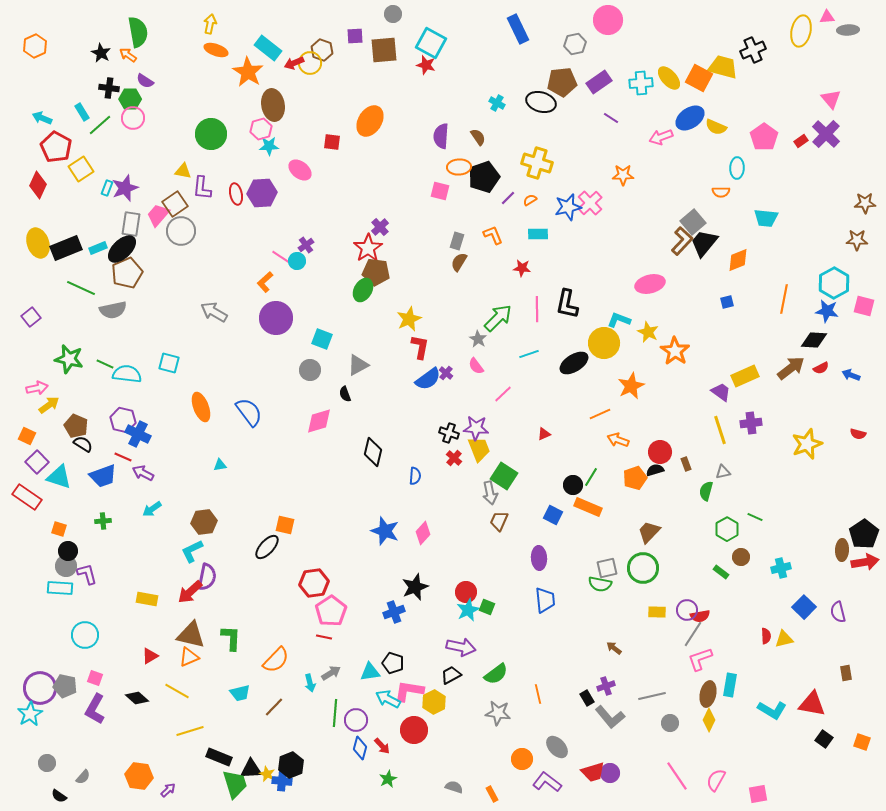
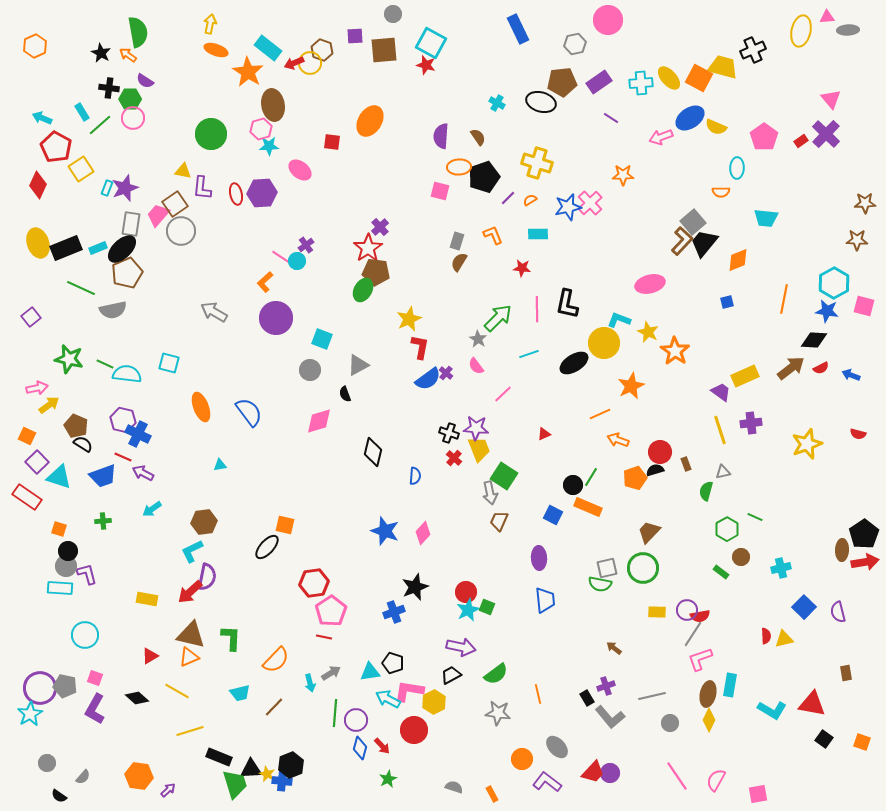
red trapezoid at (593, 772): rotated 30 degrees counterclockwise
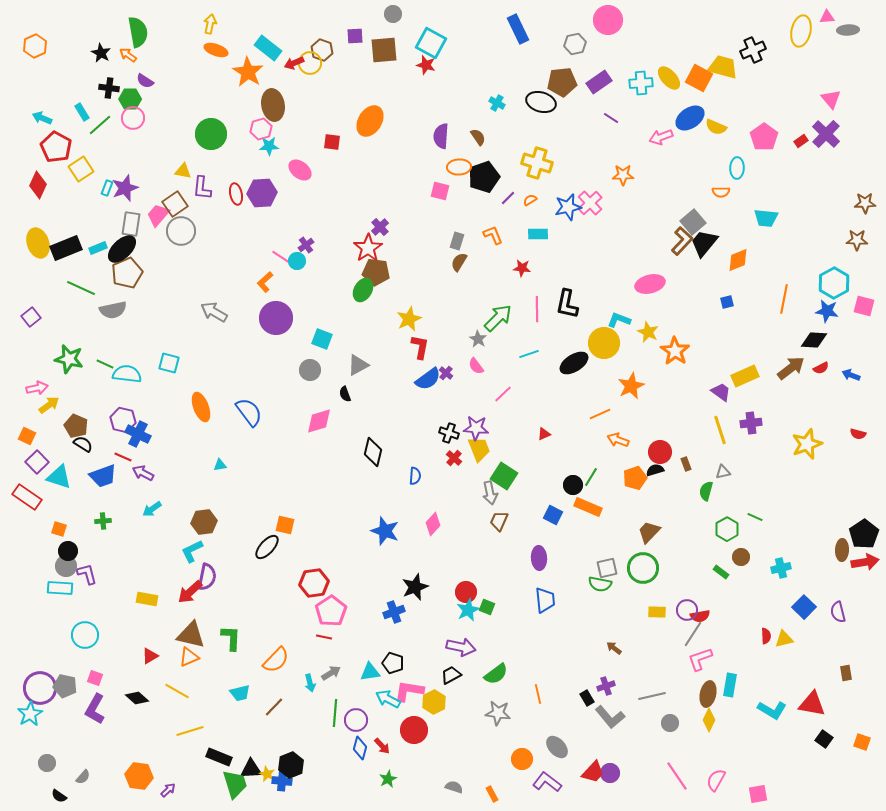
pink diamond at (423, 533): moved 10 px right, 9 px up
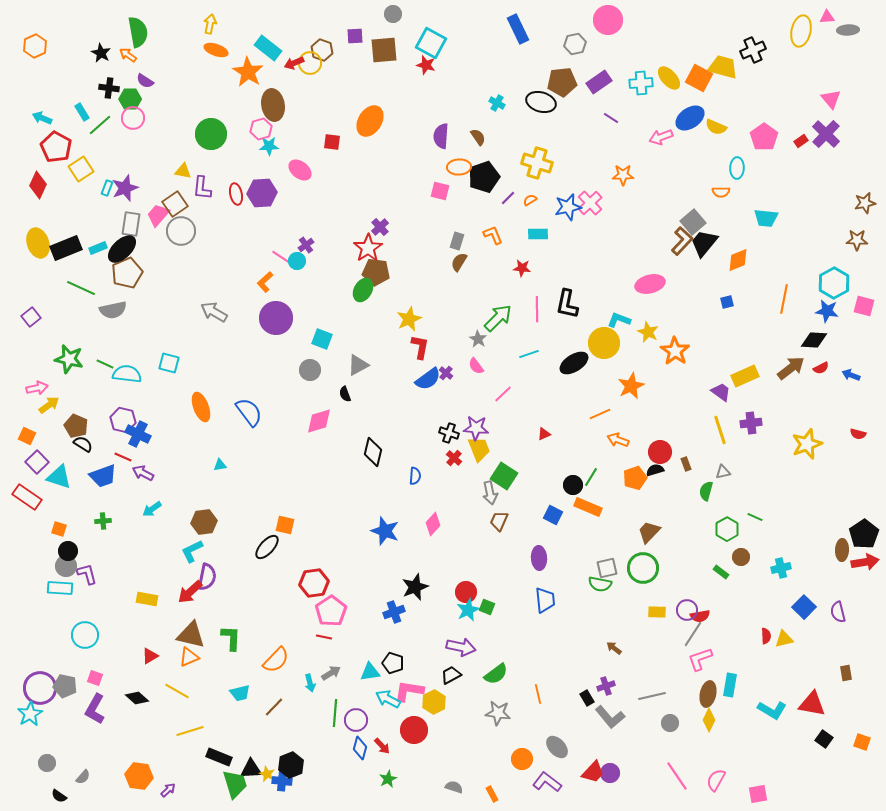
brown star at (865, 203): rotated 10 degrees counterclockwise
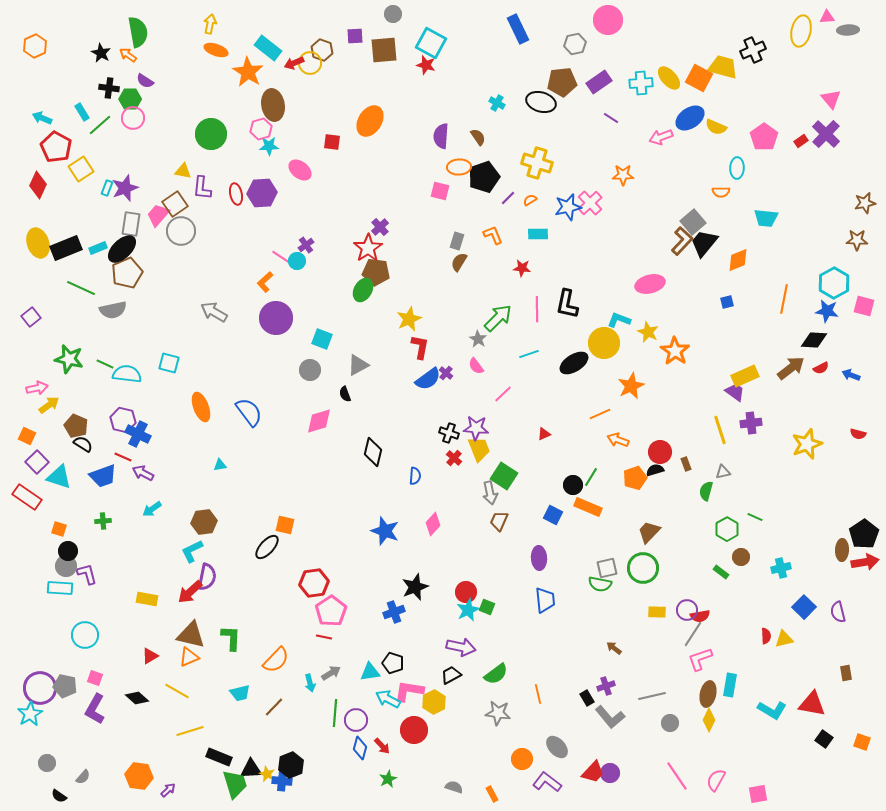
purple trapezoid at (721, 392): moved 14 px right
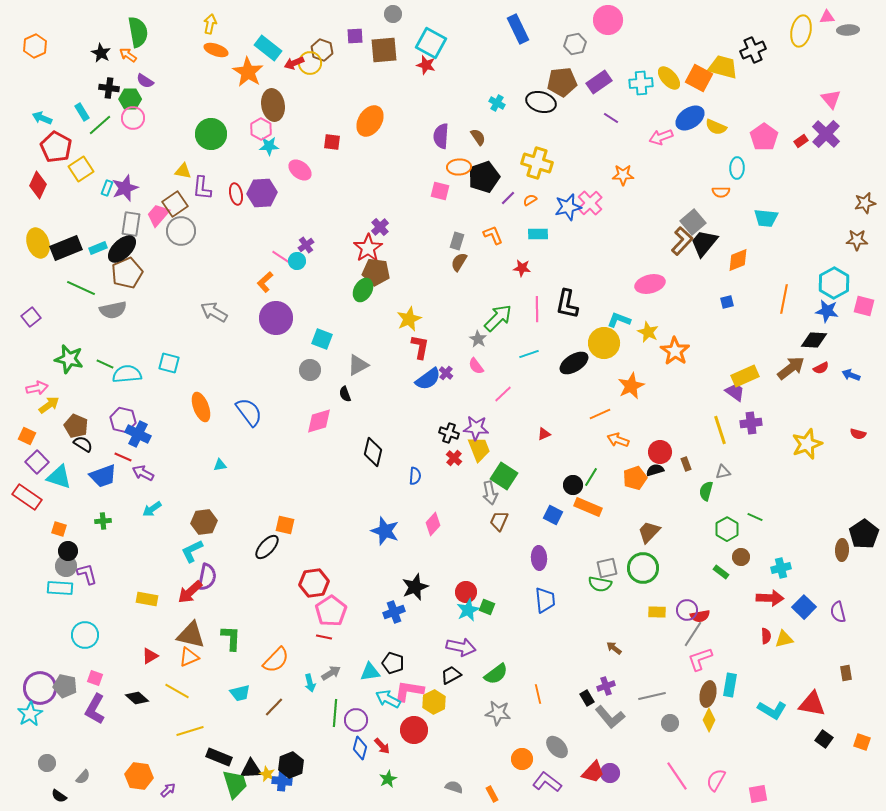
pink hexagon at (261, 129): rotated 15 degrees counterclockwise
cyan semicircle at (127, 374): rotated 12 degrees counterclockwise
red arrow at (865, 562): moved 95 px left, 36 px down; rotated 12 degrees clockwise
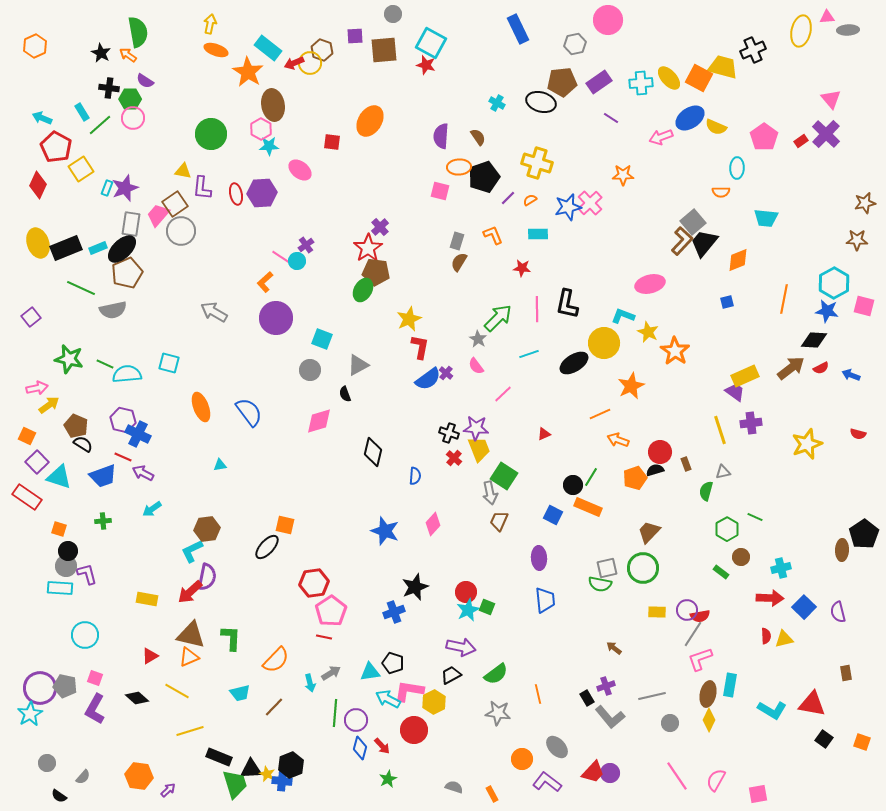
cyan L-shape at (619, 320): moved 4 px right, 4 px up
brown hexagon at (204, 522): moved 3 px right, 7 px down
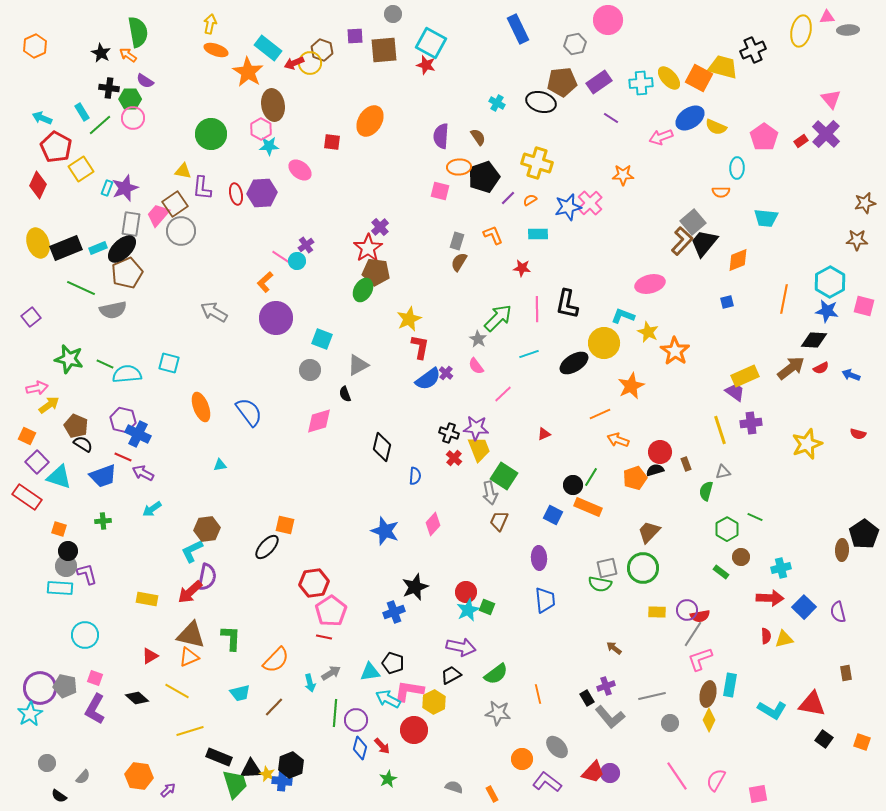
cyan hexagon at (834, 283): moved 4 px left, 1 px up
black diamond at (373, 452): moved 9 px right, 5 px up
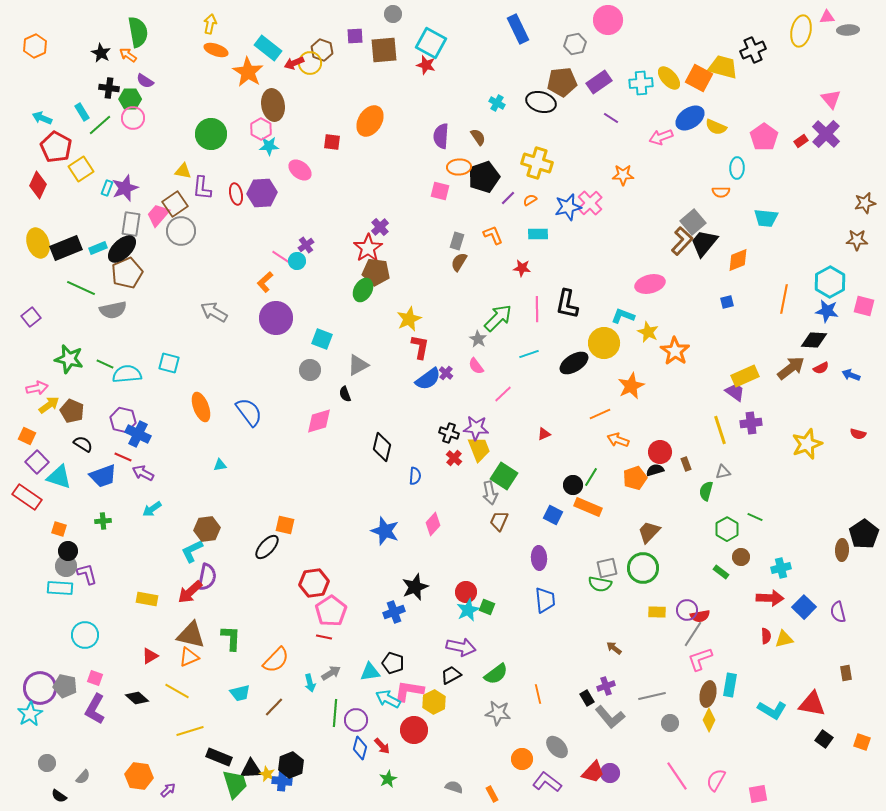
brown pentagon at (76, 426): moved 4 px left, 15 px up
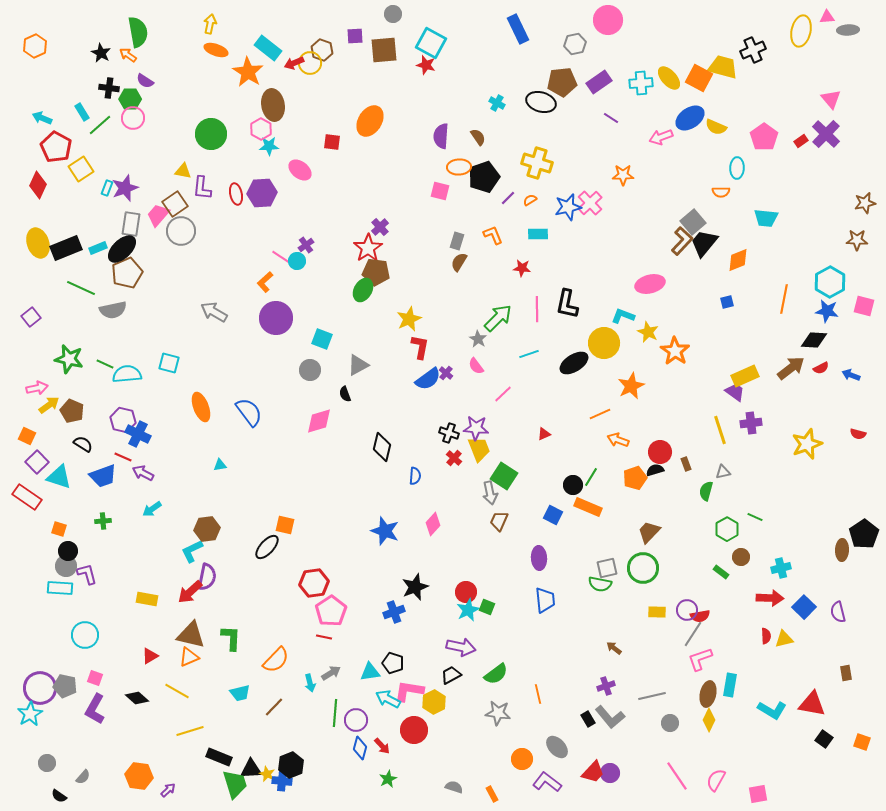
black rectangle at (587, 698): moved 1 px right, 21 px down
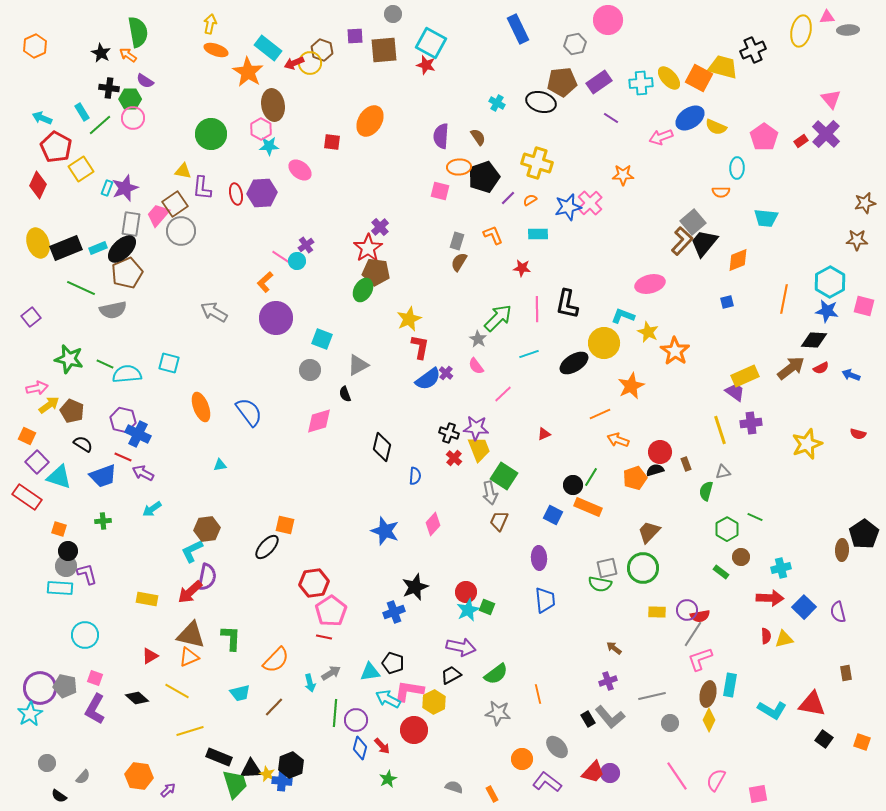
purple cross at (606, 686): moved 2 px right, 5 px up
